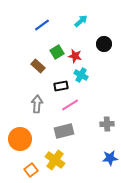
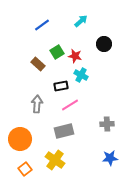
brown rectangle: moved 2 px up
orange square: moved 6 px left, 1 px up
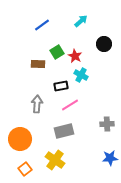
red star: rotated 16 degrees clockwise
brown rectangle: rotated 40 degrees counterclockwise
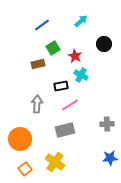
green square: moved 4 px left, 4 px up
brown rectangle: rotated 16 degrees counterclockwise
gray rectangle: moved 1 px right, 1 px up
yellow cross: moved 2 px down
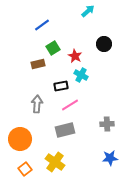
cyan arrow: moved 7 px right, 10 px up
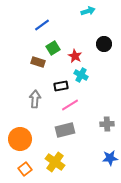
cyan arrow: rotated 24 degrees clockwise
brown rectangle: moved 2 px up; rotated 32 degrees clockwise
gray arrow: moved 2 px left, 5 px up
